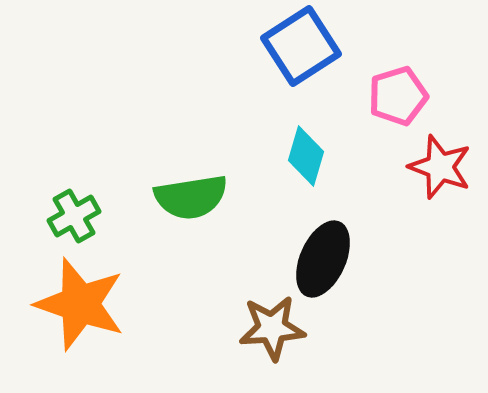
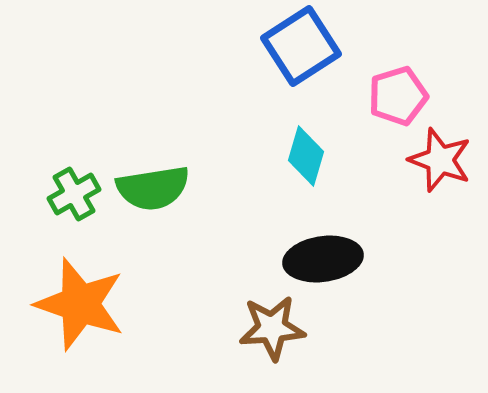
red star: moved 7 px up
green semicircle: moved 38 px left, 9 px up
green cross: moved 22 px up
black ellipse: rotated 58 degrees clockwise
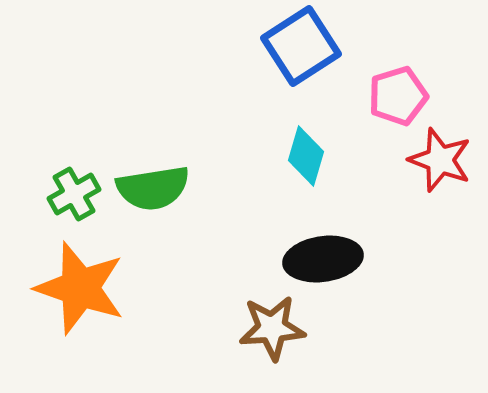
orange star: moved 16 px up
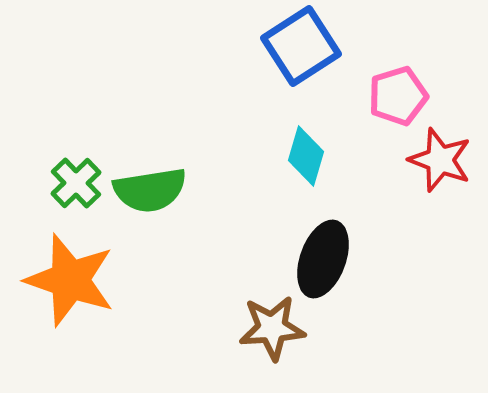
green semicircle: moved 3 px left, 2 px down
green cross: moved 2 px right, 11 px up; rotated 15 degrees counterclockwise
black ellipse: rotated 62 degrees counterclockwise
orange star: moved 10 px left, 8 px up
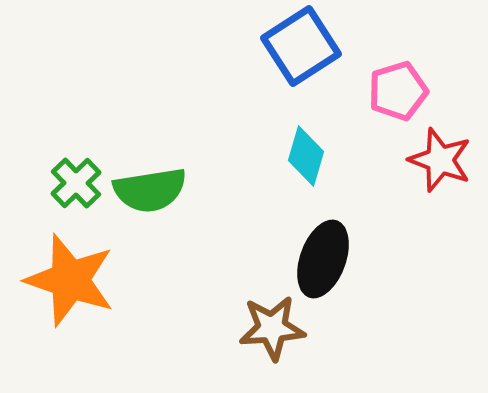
pink pentagon: moved 5 px up
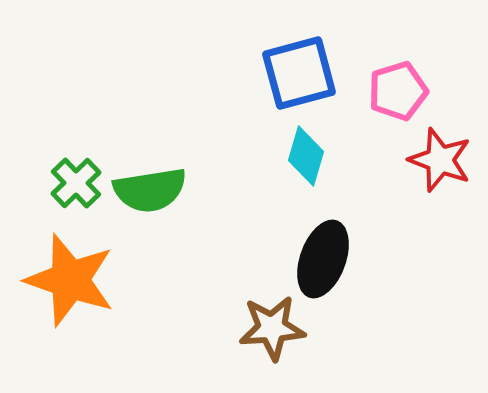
blue square: moved 2 px left, 27 px down; rotated 18 degrees clockwise
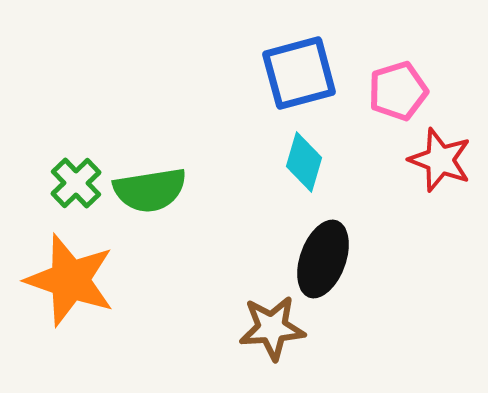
cyan diamond: moved 2 px left, 6 px down
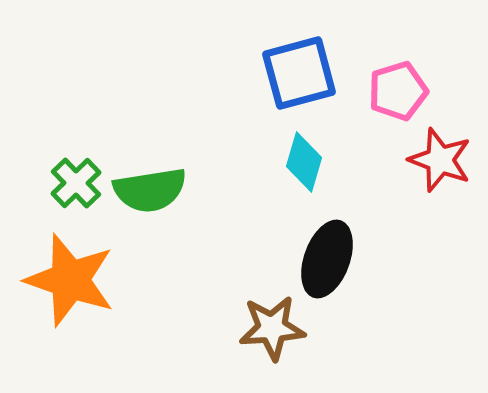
black ellipse: moved 4 px right
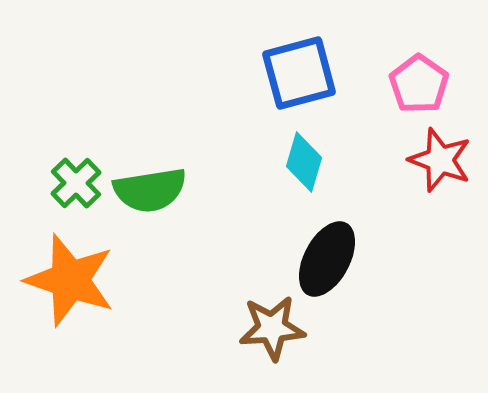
pink pentagon: moved 21 px right, 7 px up; rotated 20 degrees counterclockwise
black ellipse: rotated 8 degrees clockwise
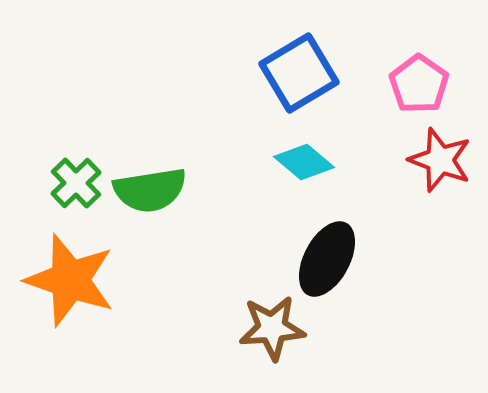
blue square: rotated 16 degrees counterclockwise
cyan diamond: rotated 66 degrees counterclockwise
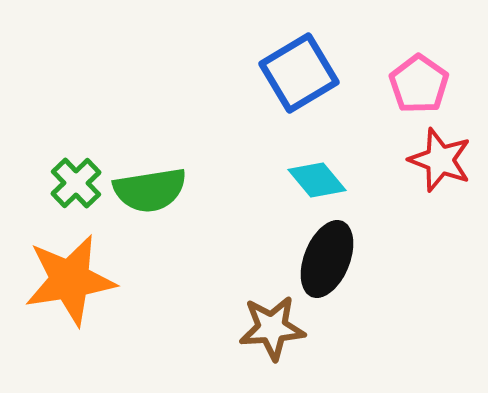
cyan diamond: moved 13 px right, 18 px down; rotated 10 degrees clockwise
black ellipse: rotated 6 degrees counterclockwise
orange star: rotated 28 degrees counterclockwise
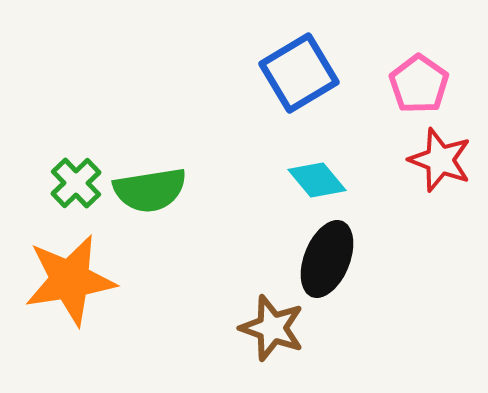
brown star: rotated 24 degrees clockwise
